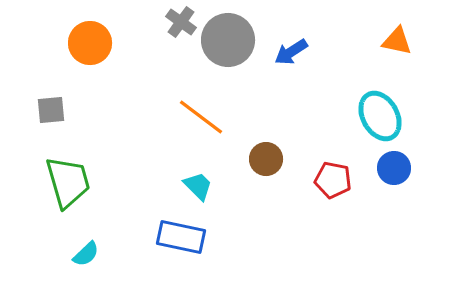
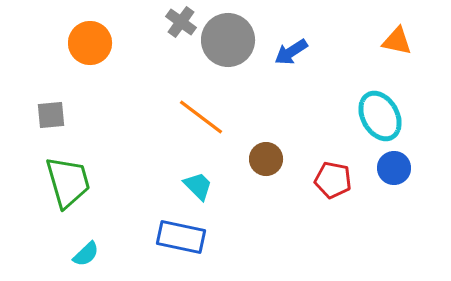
gray square: moved 5 px down
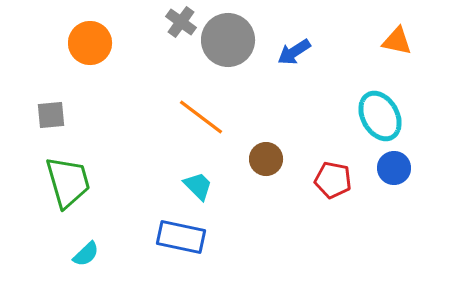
blue arrow: moved 3 px right
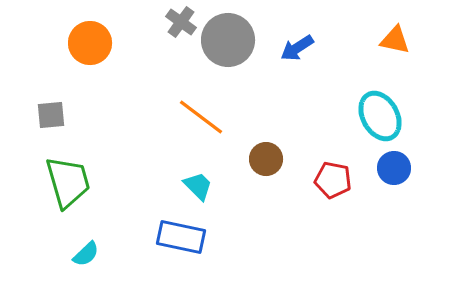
orange triangle: moved 2 px left, 1 px up
blue arrow: moved 3 px right, 4 px up
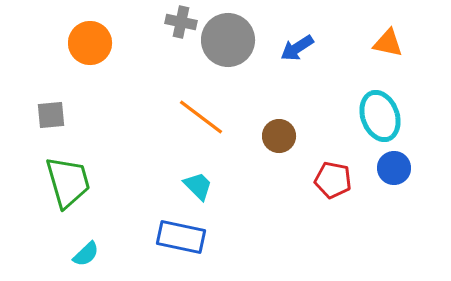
gray cross: rotated 24 degrees counterclockwise
orange triangle: moved 7 px left, 3 px down
cyan ellipse: rotated 9 degrees clockwise
brown circle: moved 13 px right, 23 px up
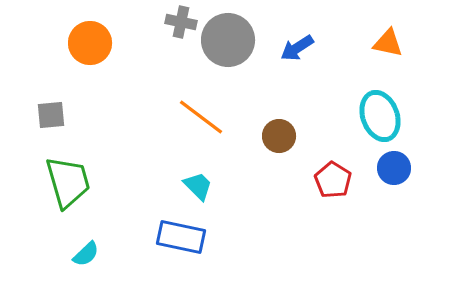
red pentagon: rotated 21 degrees clockwise
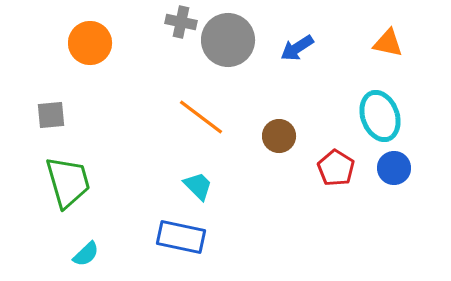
red pentagon: moved 3 px right, 12 px up
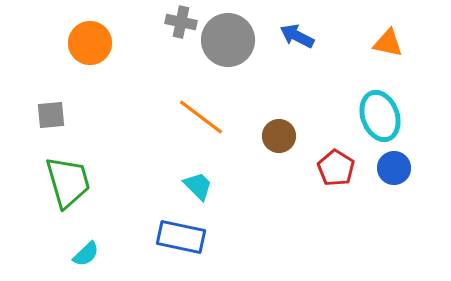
blue arrow: moved 12 px up; rotated 60 degrees clockwise
